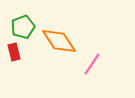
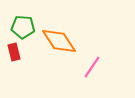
green pentagon: rotated 25 degrees clockwise
pink line: moved 3 px down
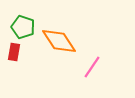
green pentagon: rotated 15 degrees clockwise
red rectangle: rotated 24 degrees clockwise
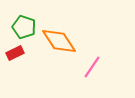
green pentagon: moved 1 px right
red rectangle: moved 1 px right, 1 px down; rotated 54 degrees clockwise
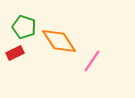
pink line: moved 6 px up
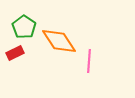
green pentagon: rotated 15 degrees clockwise
pink line: moved 3 px left; rotated 30 degrees counterclockwise
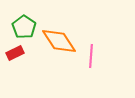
pink line: moved 2 px right, 5 px up
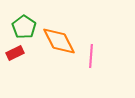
orange diamond: rotated 6 degrees clockwise
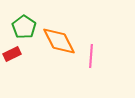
red rectangle: moved 3 px left, 1 px down
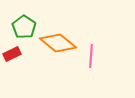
orange diamond: moved 1 px left, 2 px down; rotated 24 degrees counterclockwise
